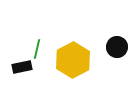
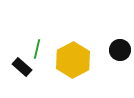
black circle: moved 3 px right, 3 px down
black rectangle: rotated 54 degrees clockwise
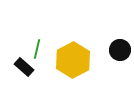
black rectangle: moved 2 px right
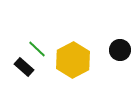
green line: rotated 60 degrees counterclockwise
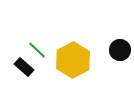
green line: moved 1 px down
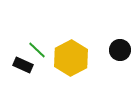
yellow hexagon: moved 2 px left, 2 px up
black rectangle: moved 1 px left, 2 px up; rotated 18 degrees counterclockwise
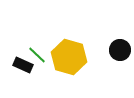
green line: moved 5 px down
yellow hexagon: moved 2 px left, 1 px up; rotated 16 degrees counterclockwise
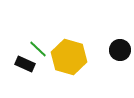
green line: moved 1 px right, 6 px up
black rectangle: moved 2 px right, 1 px up
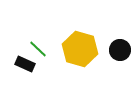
yellow hexagon: moved 11 px right, 8 px up
